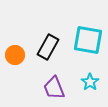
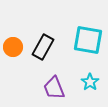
black rectangle: moved 5 px left
orange circle: moved 2 px left, 8 px up
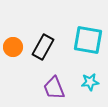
cyan star: rotated 30 degrees clockwise
